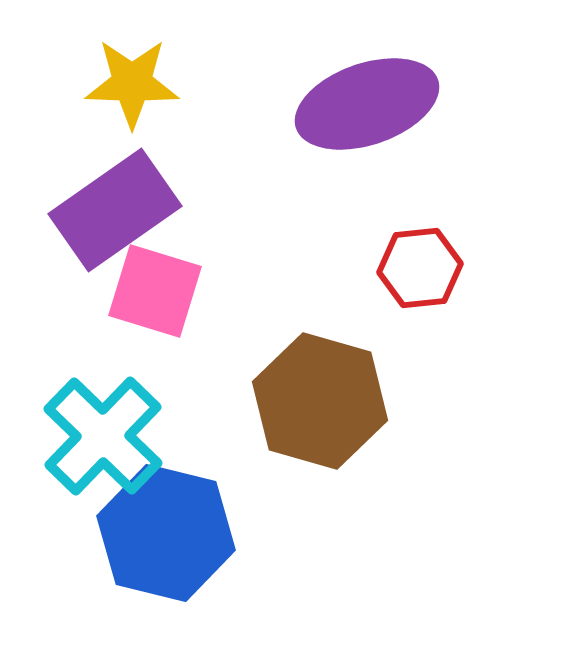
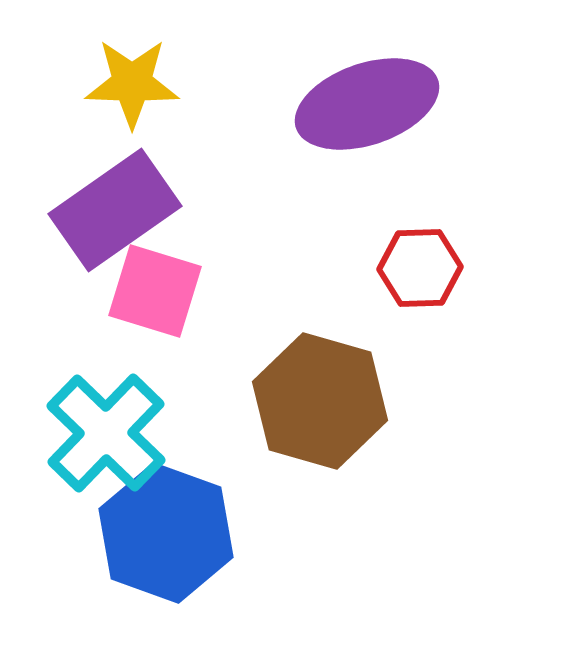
red hexagon: rotated 4 degrees clockwise
cyan cross: moved 3 px right, 3 px up
blue hexagon: rotated 6 degrees clockwise
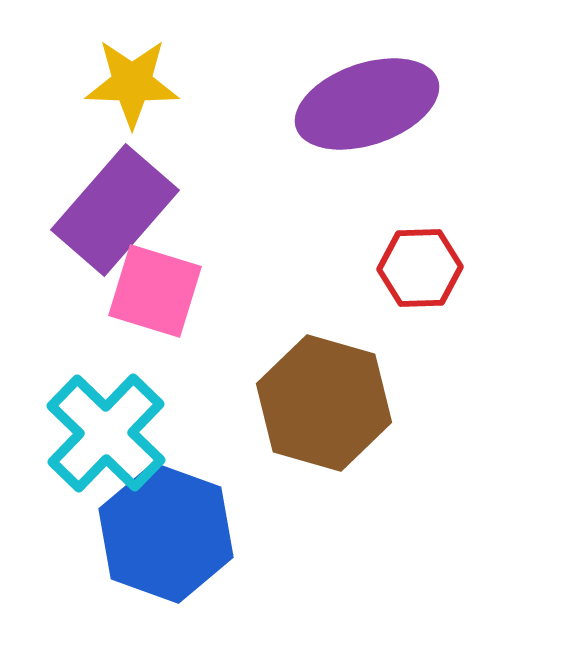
purple rectangle: rotated 14 degrees counterclockwise
brown hexagon: moved 4 px right, 2 px down
